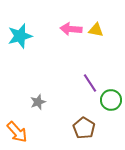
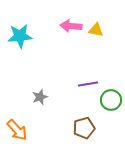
pink arrow: moved 3 px up
cyan star: rotated 10 degrees clockwise
purple line: moved 2 px left, 1 px down; rotated 66 degrees counterclockwise
gray star: moved 2 px right, 5 px up
brown pentagon: rotated 25 degrees clockwise
orange arrow: moved 2 px up
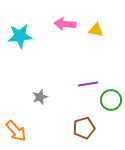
pink arrow: moved 6 px left, 2 px up
orange arrow: moved 1 px left, 1 px down
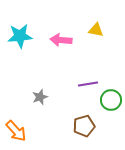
pink arrow: moved 4 px left, 16 px down
brown pentagon: moved 2 px up
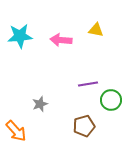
gray star: moved 7 px down
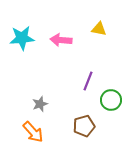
yellow triangle: moved 3 px right, 1 px up
cyan star: moved 2 px right, 2 px down
purple line: moved 3 px up; rotated 60 degrees counterclockwise
orange arrow: moved 17 px right, 1 px down
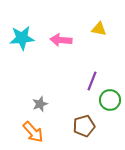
purple line: moved 4 px right
green circle: moved 1 px left
